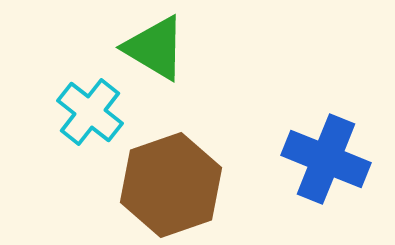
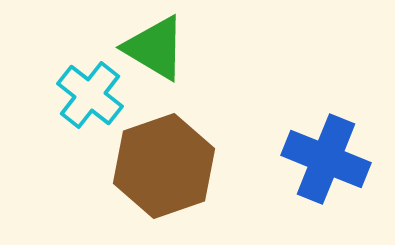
cyan cross: moved 17 px up
brown hexagon: moved 7 px left, 19 px up
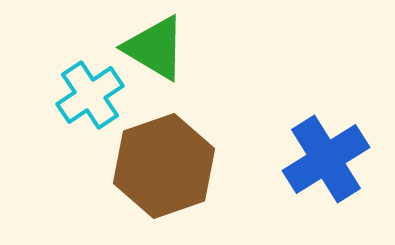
cyan cross: rotated 18 degrees clockwise
blue cross: rotated 36 degrees clockwise
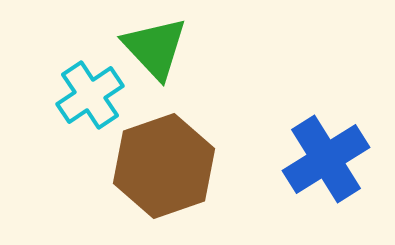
green triangle: rotated 16 degrees clockwise
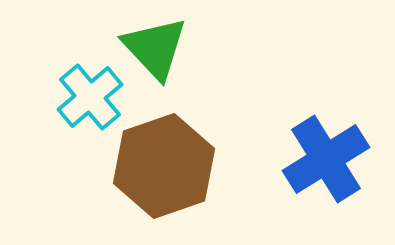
cyan cross: moved 2 px down; rotated 6 degrees counterclockwise
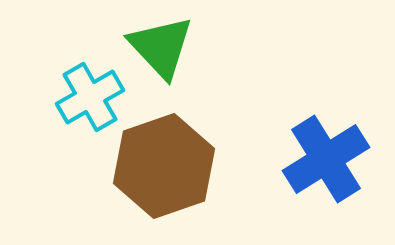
green triangle: moved 6 px right, 1 px up
cyan cross: rotated 10 degrees clockwise
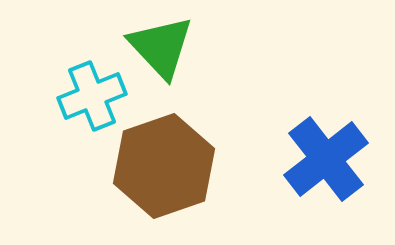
cyan cross: moved 2 px right, 1 px up; rotated 8 degrees clockwise
blue cross: rotated 6 degrees counterclockwise
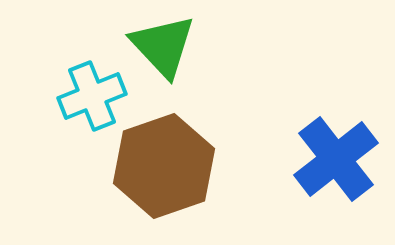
green triangle: moved 2 px right, 1 px up
blue cross: moved 10 px right
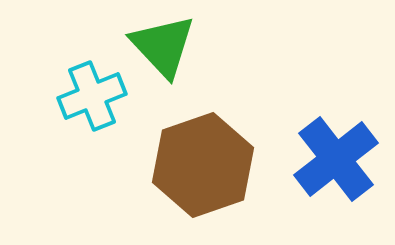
brown hexagon: moved 39 px right, 1 px up
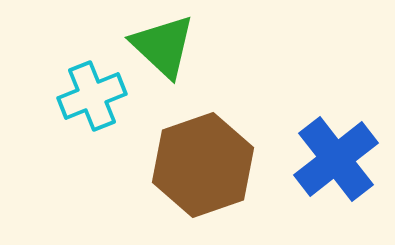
green triangle: rotated 4 degrees counterclockwise
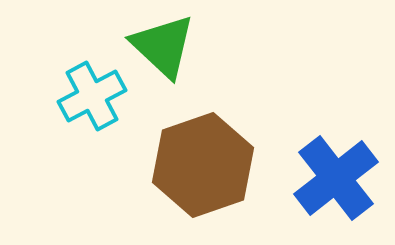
cyan cross: rotated 6 degrees counterclockwise
blue cross: moved 19 px down
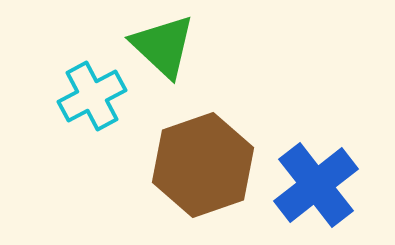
blue cross: moved 20 px left, 7 px down
